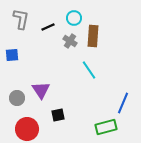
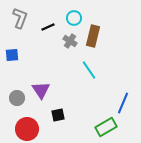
gray L-shape: moved 1 px left, 1 px up; rotated 10 degrees clockwise
brown rectangle: rotated 10 degrees clockwise
green rectangle: rotated 15 degrees counterclockwise
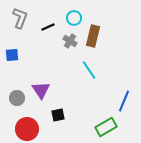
blue line: moved 1 px right, 2 px up
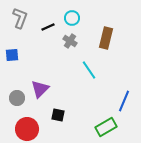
cyan circle: moved 2 px left
brown rectangle: moved 13 px right, 2 px down
purple triangle: moved 1 px left, 1 px up; rotated 18 degrees clockwise
black square: rotated 24 degrees clockwise
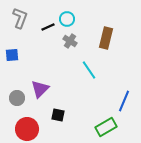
cyan circle: moved 5 px left, 1 px down
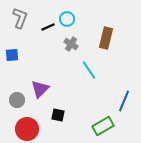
gray cross: moved 1 px right, 3 px down
gray circle: moved 2 px down
green rectangle: moved 3 px left, 1 px up
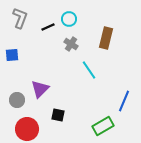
cyan circle: moved 2 px right
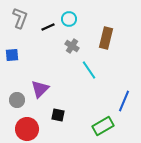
gray cross: moved 1 px right, 2 px down
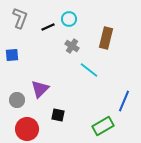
cyan line: rotated 18 degrees counterclockwise
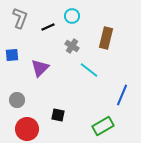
cyan circle: moved 3 px right, 3 px up
purple triangle: moved 21 px up
blue line: moved 2 px left, 6 px up
